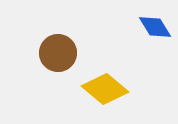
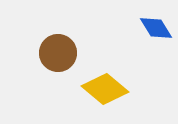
blue diamond: moved 1 px right, 1 px down
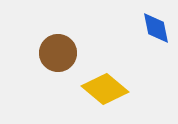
blue diamond: rotated 20 degrees clockwise
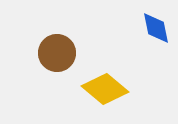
brown circle: moved 1 px left
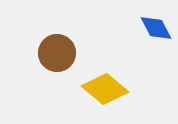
blue diamond: rotated 16 degrees counterclockwise
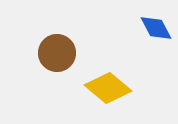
yellow diamond: moved 3 px right, 1 px up
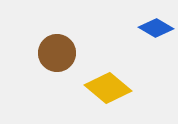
blue diamond: rotated 32 degrees counterclockwise
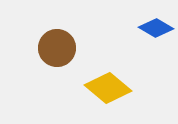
brown circle: moved 5 px up
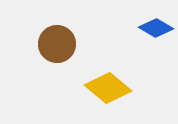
brown circle: moved 4 px up
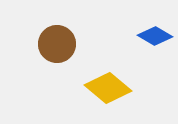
blue diamond: moved 1 px left, 8 px down
